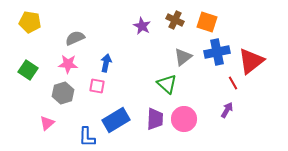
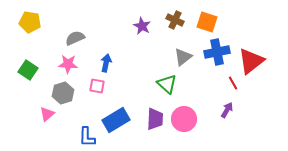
pink triangle: moved 9 px up
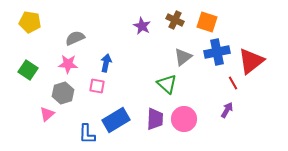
blue L-shape: moved 3 px up
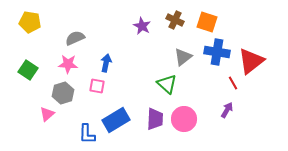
blue cross: rotated 20 degrees clockwise
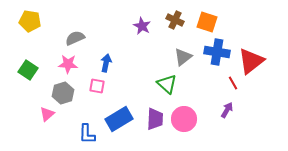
yellow pentagon: moved 1 px up
blue rectangle: moved 3 px right, 1 px up
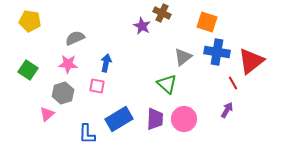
brown cross: moved 13 px left, 7 px up
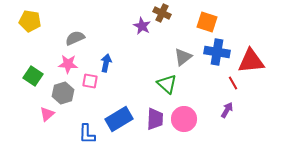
red triangle: rotated 32 degrees clockwise
green square: moved 5 px right, 6 px down
pink square: moved 7 px left, 5 px up
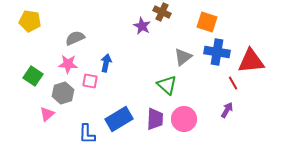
brown cross: moved 1 px up
green triangle: moved 1 px down
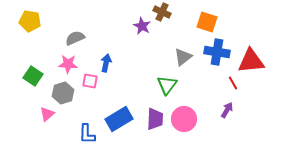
green triangle: rotated 25 degrees clockwise
